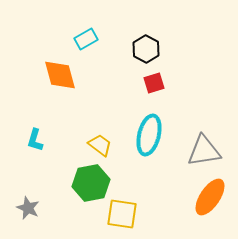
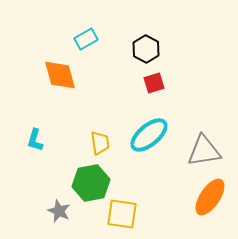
cyan ellipse: rotated 36 degrees clockwise
yellow trapezoid: moved 2 px up; rotated 45 degrees clockwise
gray star: moved 31 px right, 3 px down
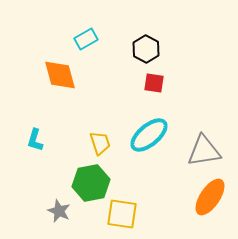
red square: rotated 25 degrees clockwise
yellow trapezoid: rotated 10 degrees counterclockwise
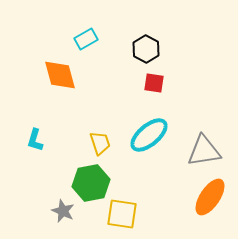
gray star: moved 4 px right
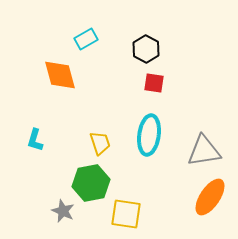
cyan ellipse: rotated 42 degrees counterclockwise
yellow square: moved 4 px right
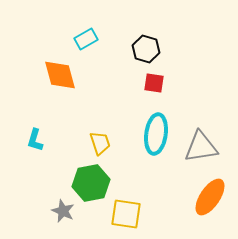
black hexagon: rotated 12 degrees counterclockwise
cyan ellipse: moved 7 px right, 1 px up
gray triangle: moved 3 px left, 4 px up
